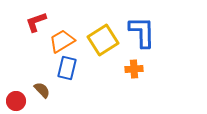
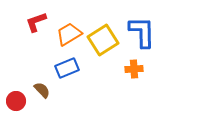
orange trapezoid: moved 7 px right, 7 px up
blue rectangle: rotated 55 degrees clockwise
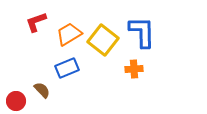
yellow square: rotated 20 degrees counterclockwise
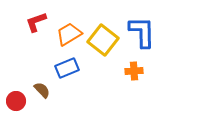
orange cross: moved 2 px down
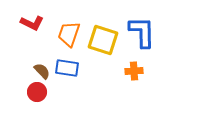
red L-shape: moved 4 px left, 1 px down; rotated 135 degrees counterclockwise
orange trapezoid: rotated 40 degrees counterclockwise
yellow square: rotated 20 degrees counterclockwise
blue rectangle: rotated 30 degrees clockwise
brown semicircle: moved 19 px up
red circle: moved 21 px right, 9 px up
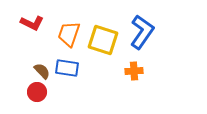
blue L-shape: rotated 36 degrees clockwise
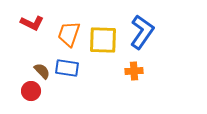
yellow square: rotated 16 degrees counterclockwise
red circle: moved 6 px left, 1 px up
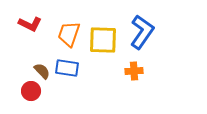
red L-shape: moved 2 px left, 1 px down
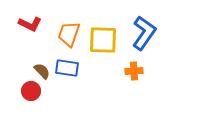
blue L-shape: moved 2 px right, 1 px down
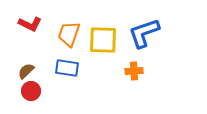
blue L-shape: rotated 144 degrees counterclockwise
brown semicircle: moved 16 px left; rotated 90 degrees counterclockwise
